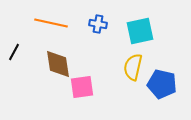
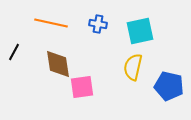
blue pentagon: moved 7 px right, 2 px down
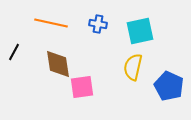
blue pentagon: rotated 12 degrees clockwise
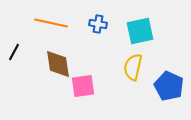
pink square: moved 1 px right, 1 px up
